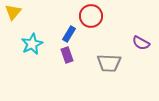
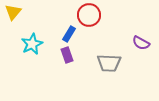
red circle: moved 2 px left, 1 px up
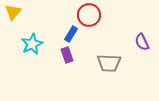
blue rectangle: moved 2 px right
purple semicircle: moved 1 px right, 1 px up; rotated 36 degrees clockwise
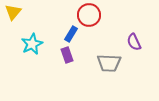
purple semicircle: moved 8 px left
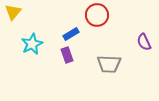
red circle: moved 8 px right
blue rectangle: rotated 28 degrees clockwise
purple semicircle: moved 10 px right
gray trapezoid: moved 1 px down
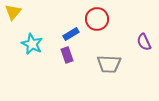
red circle: moved 4 px down
cyan star: rotated 20 degrees counterclockwise
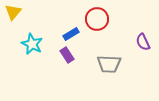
purple semicircle: moved 1 px left
purple rectangle: rotated 14 degrees counterclockwise
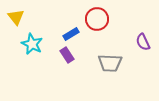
yellow triangle: moved 3 px right, 5 px down; rotated 18 degrees counterclockwise
gray trapezoid: moved 1 px right, 1 px up
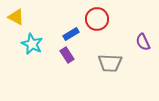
yellow triangle: rotated 24 degrees counterclockwise
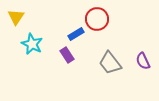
yellow triangle: rotated 36 degrees clockwise
blue rectangle: moved 5 px right
purple semicircle: moved 19 px down
gray trapezoid: rotated 50 degrees clockwise
